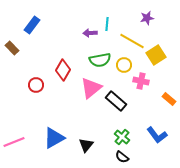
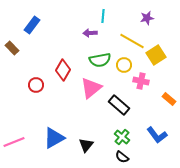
cyan line: moved 4 px left, 8 px up
black rectangle: moved 3 px right, 4 px down
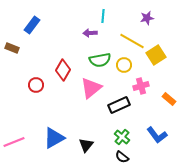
brown rectangle: rotated 24 degrees counterclockwise
pink cross: moved 5 px down; rotated 28 degrees counterclockwise
black rectangle: rotated 65 degrees counterclockwise
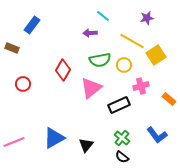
cyan line: rotated 56 degrees counterclockwise
red circle: moved 13 px left, 1 px up
green cross: moved 1 px down
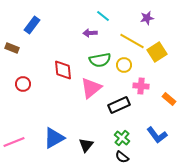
yellow square: moved 1 px right, 3 px up
red diamond: rotated 35 degrees counterclockwise
pink cross: rotated 21 degrees clockwise
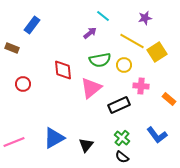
purple star: moved 2 px left
purple arrow: rotated 144 degrees clockwise
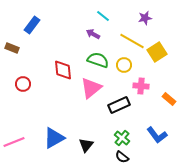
purple arrow: moved 3 px right, 1 px down; rotated 112 degrees counterclockwise
green semicircle: moved 2 px left; rotated 150 degrees counterclockwise
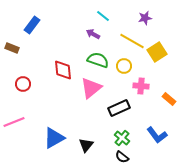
yellow circle: moved 1 px down
black rectangle: moved 3 px down
pink line: moved 20 px up
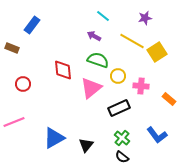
purple arrow: moved 1 px right, 2 px down
yellow circle: moved 6 px left, 10 px down
